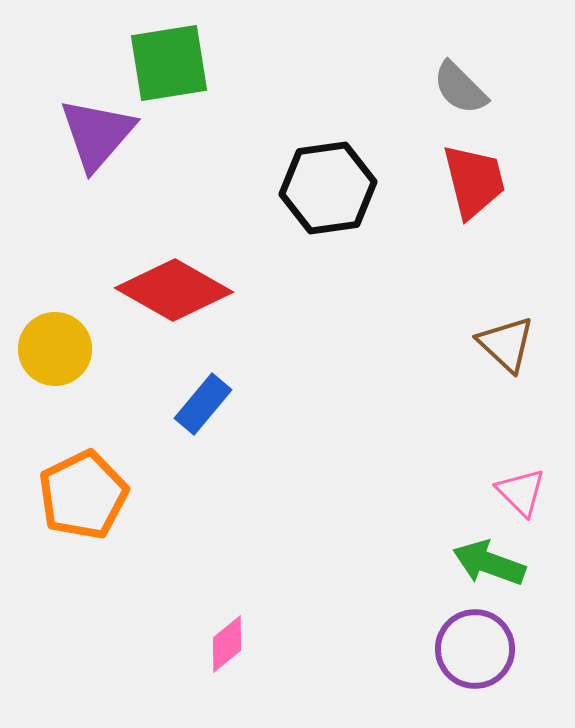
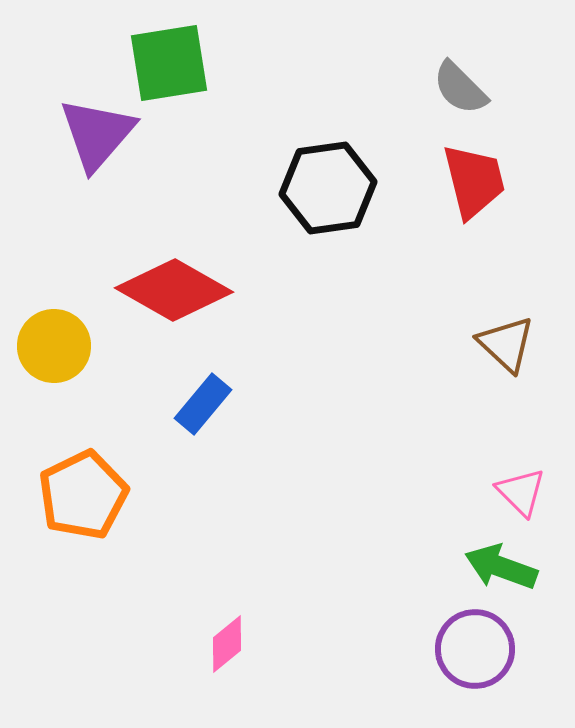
yellow circle: moved 1 px left, 3 px up
green arrow: moved 12 px right, 4 px down
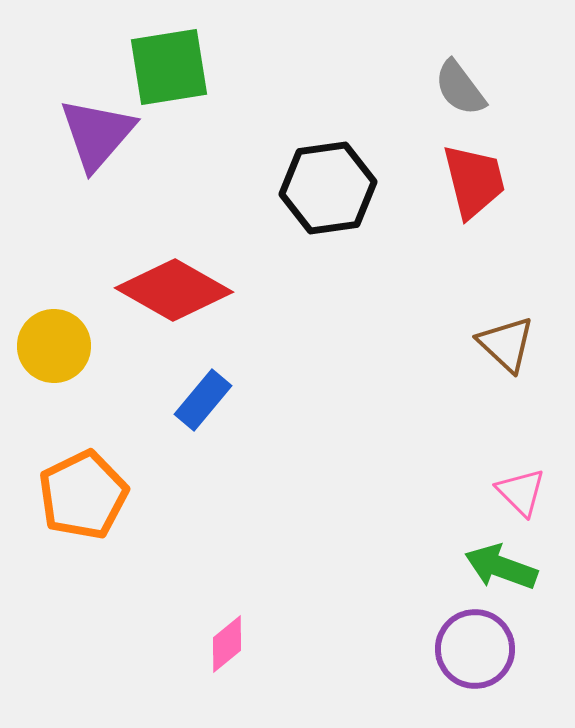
green square: moved 4 px down
gray semicircle: rotated 8 degrees clockwise
blue rectangle: moved 4 px up
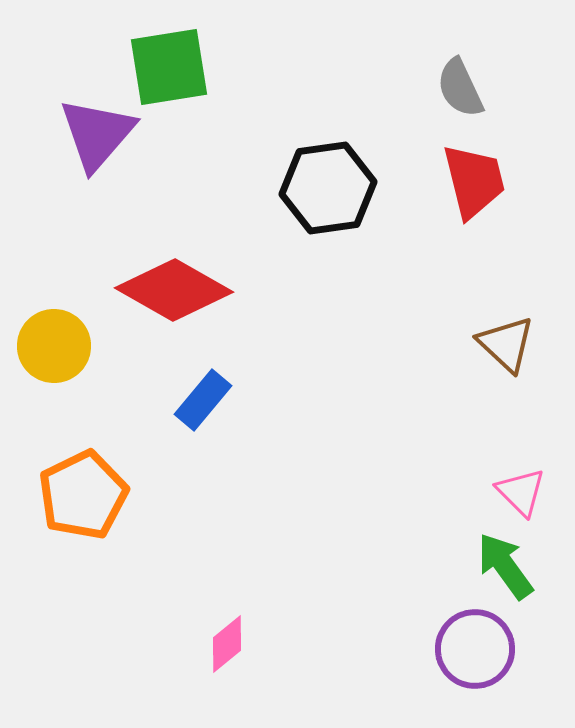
gray semicircle: rotated 12 degrees clockwise
green arrow: moved 4 px right, 1 px up; rotated 34 degrees clockwise
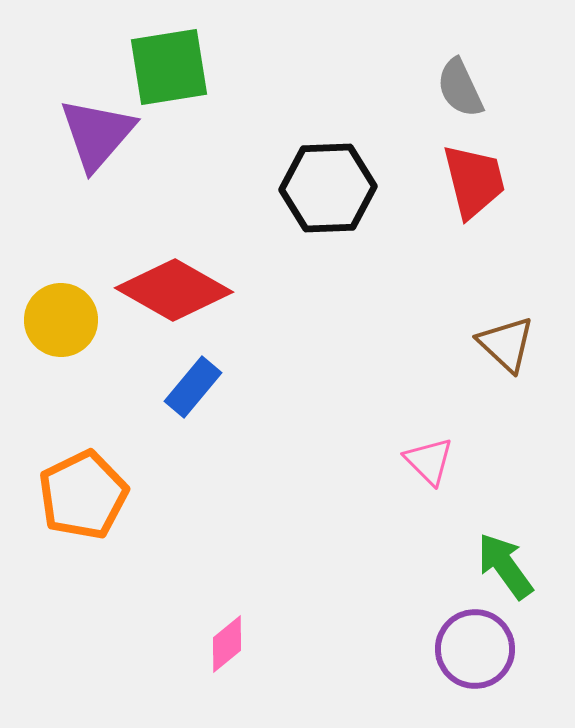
black hexagon: rotated 6 degrees clockwise
yellow circle: moved 7 px right, 26 px up
blue rectangle: moved 10 px left, 13 px up
pink triangle: moved 92 px left, 31 px up
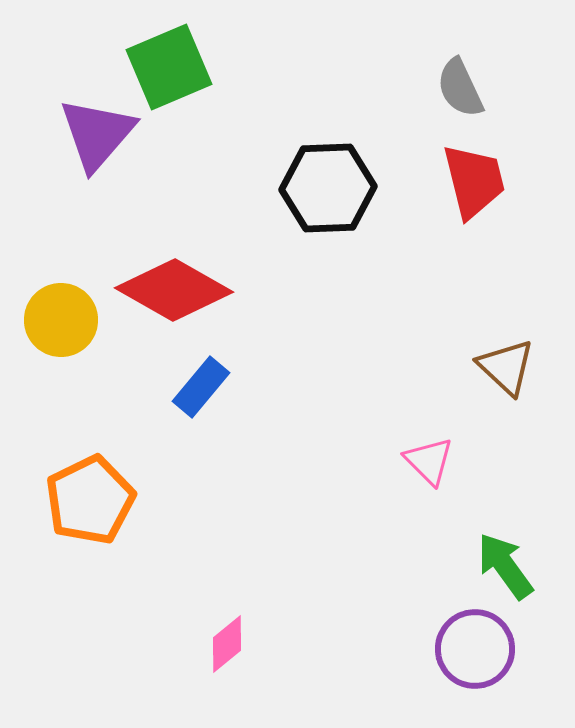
green square: rotated 14 degrees counterclockwise
brown triangle: moved 23 px down
blue rectangle: moved 8 px right
orange pentagon: moved 7 px right, 5 px down
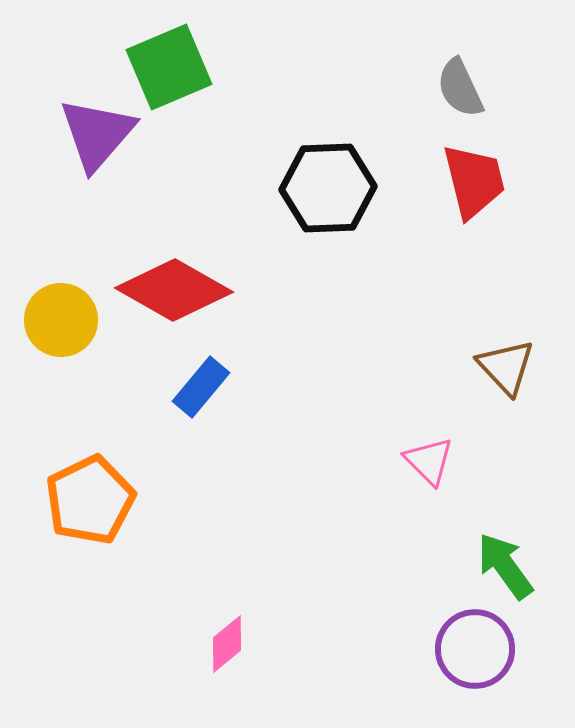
brown triangle: rotated 4 degrees clockwise
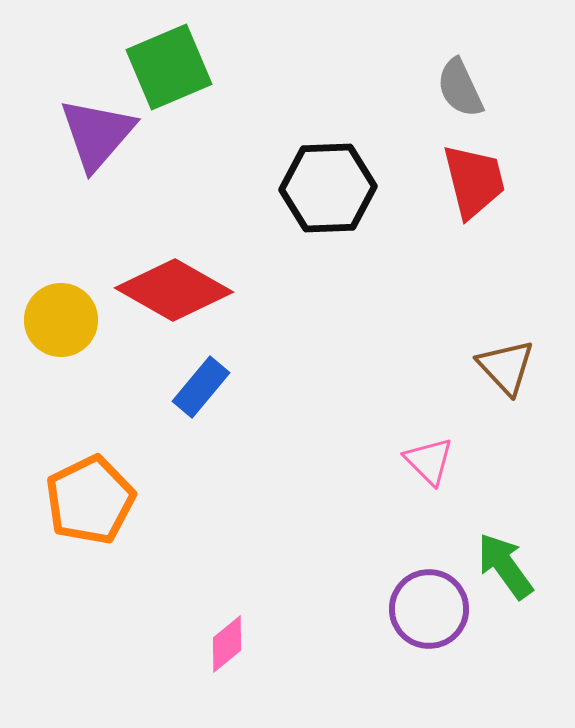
purple circle: moved 46 px left, 40 px up
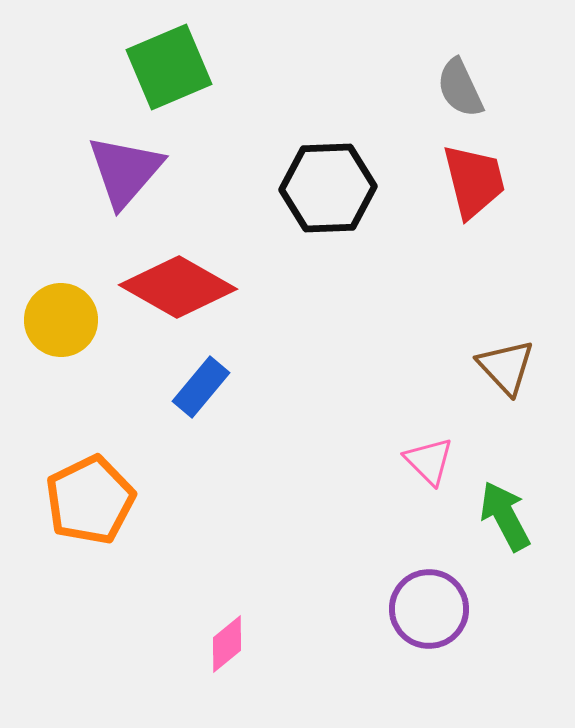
purple triangle: moved 28 px right, 37 px down
red diamond: moved 4 px right, 3 px up
green arrow: moved 50 px up; rotated 8 degrees clockwise
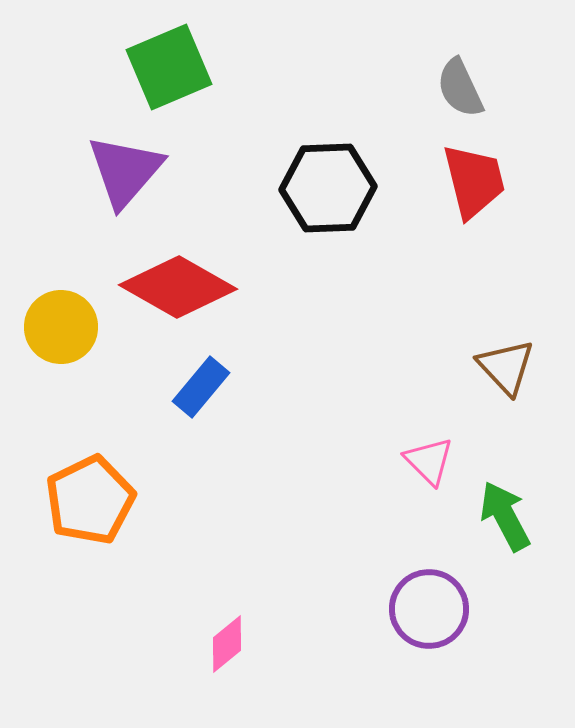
yellow circle: moved 7 px down
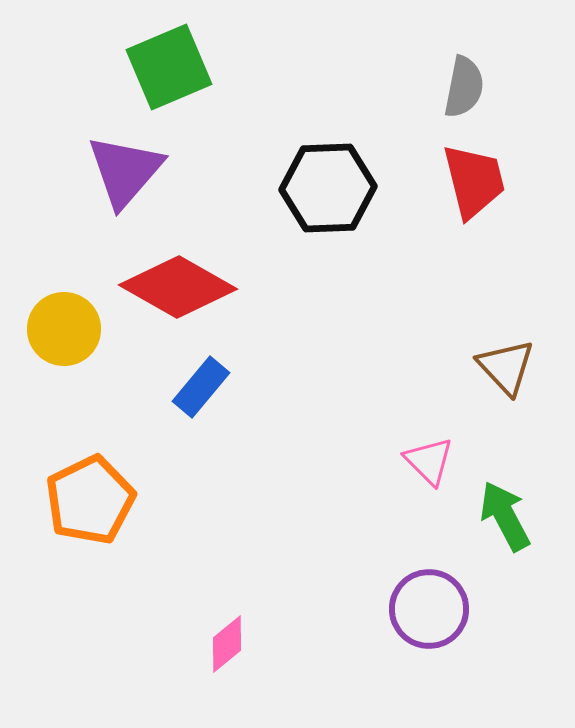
gray semicircle: moved 4 px right, 1 px up; rotated 144 degrees counterclockwise
yellow circle: moved 3 px right, 2 px down
